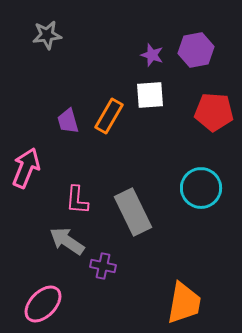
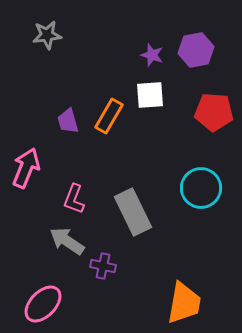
pink L-shape: moved 3 px left, 1 px up; rotated 16 degrees clockwise
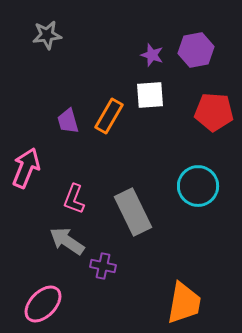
cyan circle: moved 3 px left, 2 px up
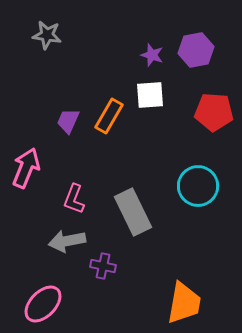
gray star: rotated 16 degrees clockwise
purple trapezoid: rotated 40 degrees clockwise
gray arrow: rotated 45 degrees counterclockwise
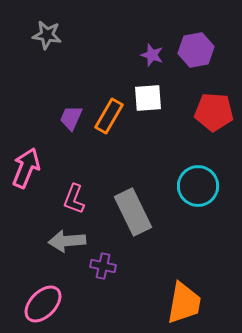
white square: moved 2 px left, 3 px down
purple trapezoid: moved 3 px right, 3 px up
gray arrow: rotated 6 degrees clockwise
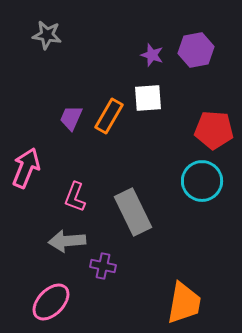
red pentagon: moved 18 px down
cyan circle: moved 4 px right, 5 px up
pink L-shape: moved 1 px right, 2 px up
pink ellipse: moved 8 px right, 2 px up
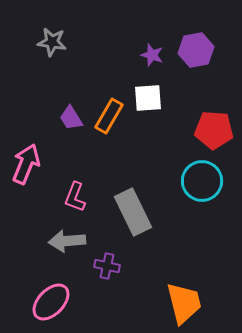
gray star: moved 5 px right, 7 px down
purple trapezoid: rotated 56 degrees counterclockwise
pink arrow: moved 4 px up
purple cross: moved 4 px right
orange trapezoid: rotated 24 degrees counterclockwise
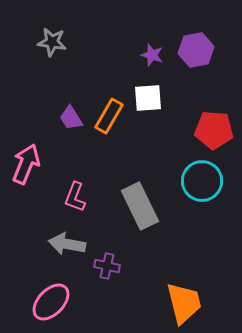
gray rectangle: moved 7 px right, 6 px up
gray arrow: moved 3 px down; rotated 15 degrees clockwise
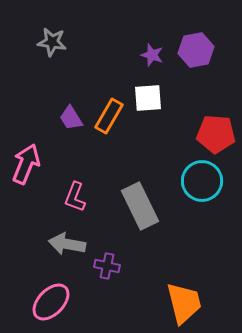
red pentagon: moved 2 px right, 4 px down
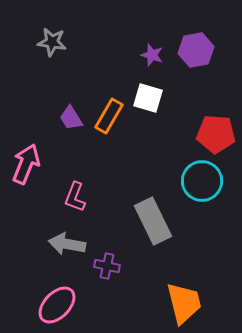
white square: rotated 20 degrees clockwise
gray rectangle: moved 13 px right, 15 px down
pink ellipse: moved 6 px right, 3 px down
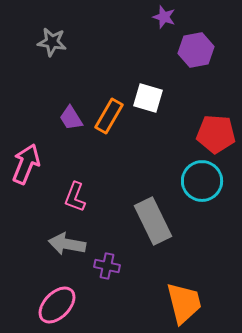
purple star: moved 12 px right, 38 px up
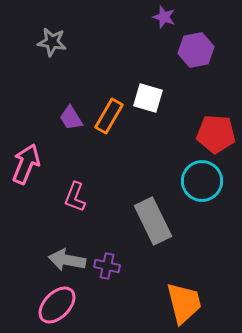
gray arrow: moved 16 px down
